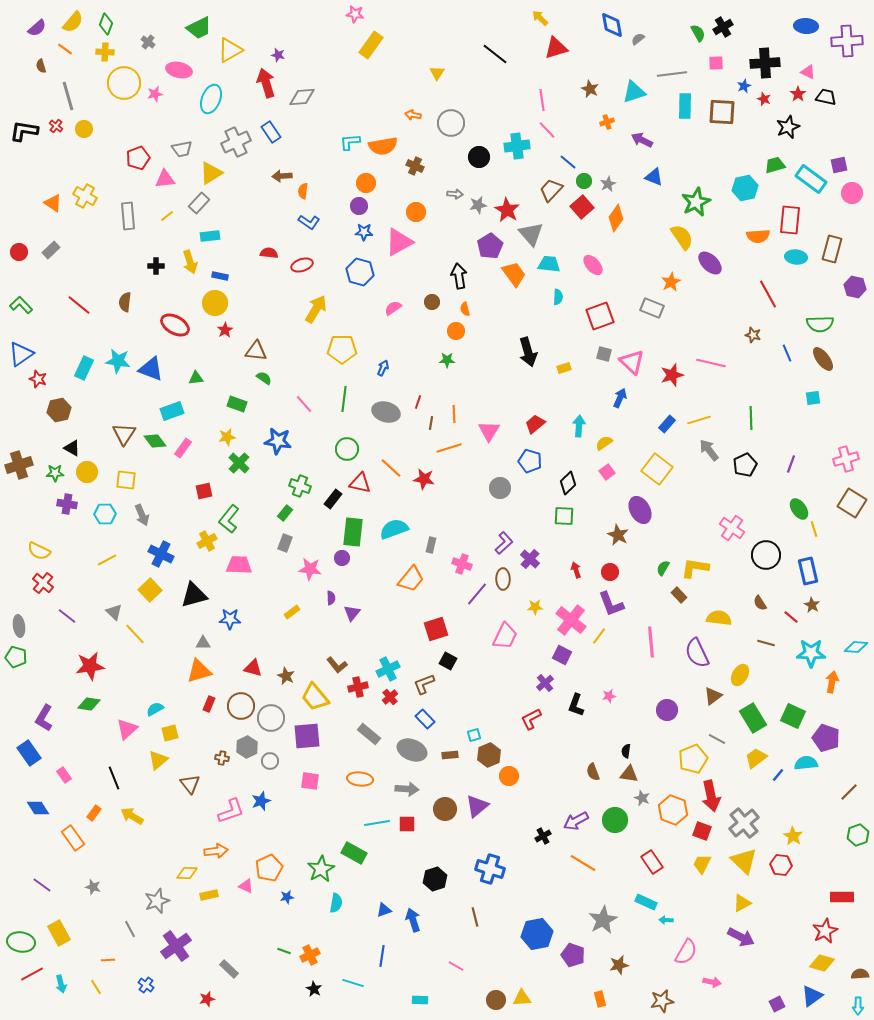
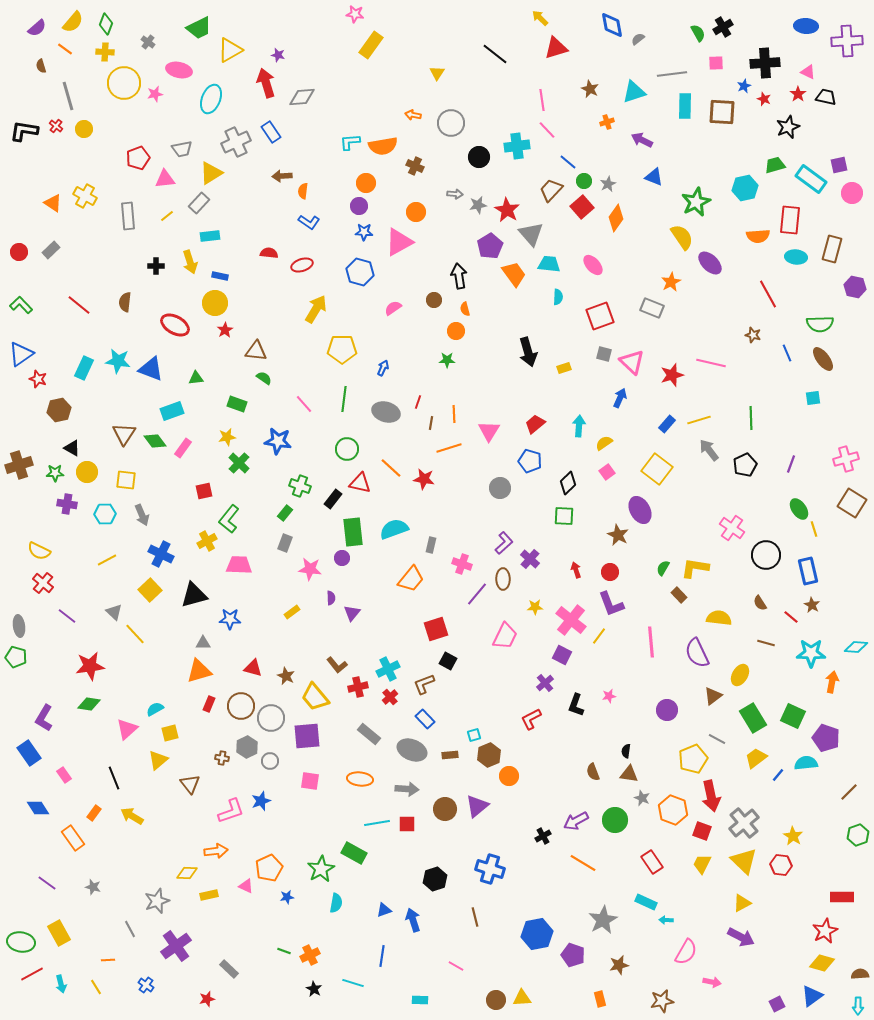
brown circle at (432, 302): moved 2 px right, 2 px up
green rectangle at (353, 532): rotated 12 degrees counterclockwise
purple line at (42, 885): moved 5 px right, 2 px up
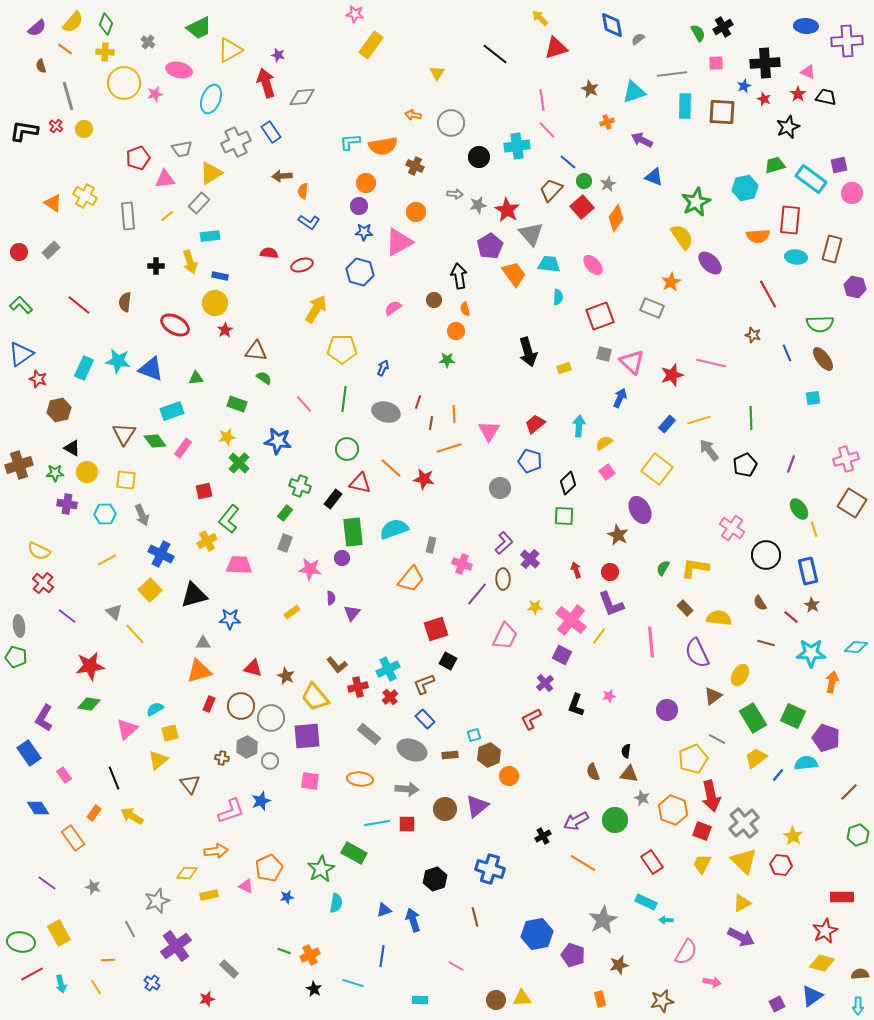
brown rectangle at (679, 595): moved 6 px right, 13 px down
blue cross at (146, 985): moved 6 px right, 2 px up
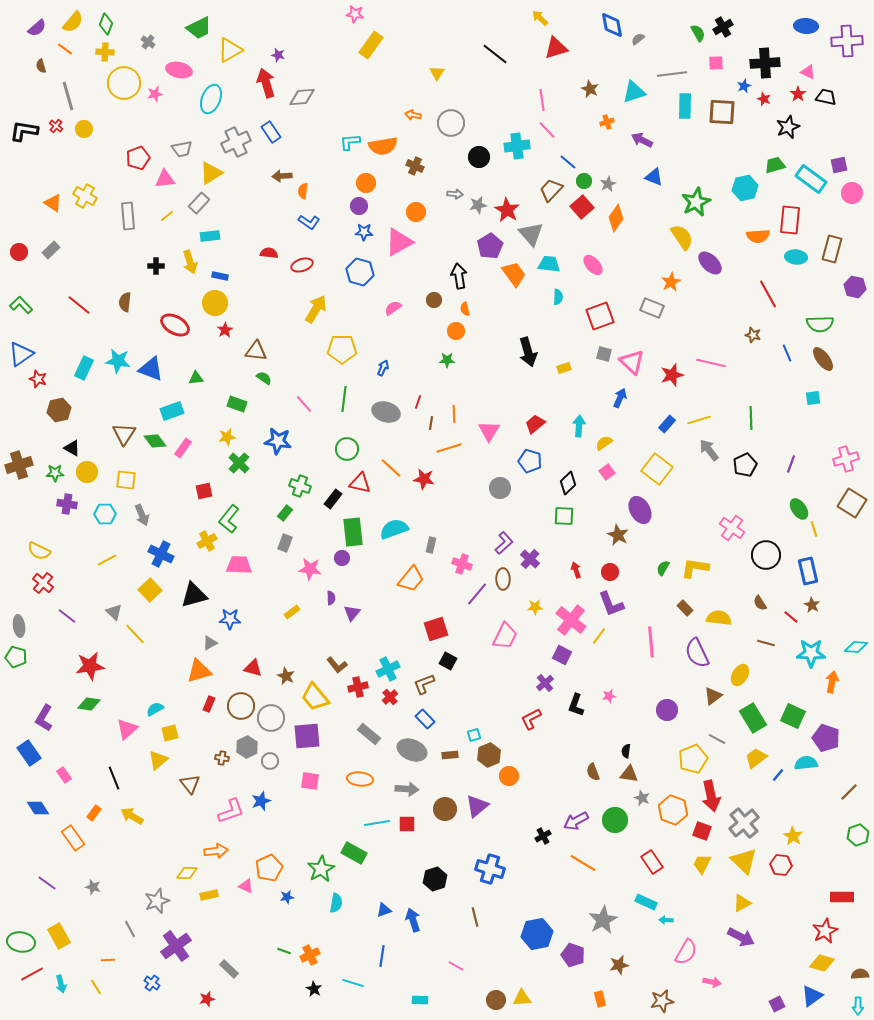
gray triangle at (203, 643): moved 7 px right; rotated 28 degrees counterclockwise
yellow rectangle at (59, 933): moved 3 px down
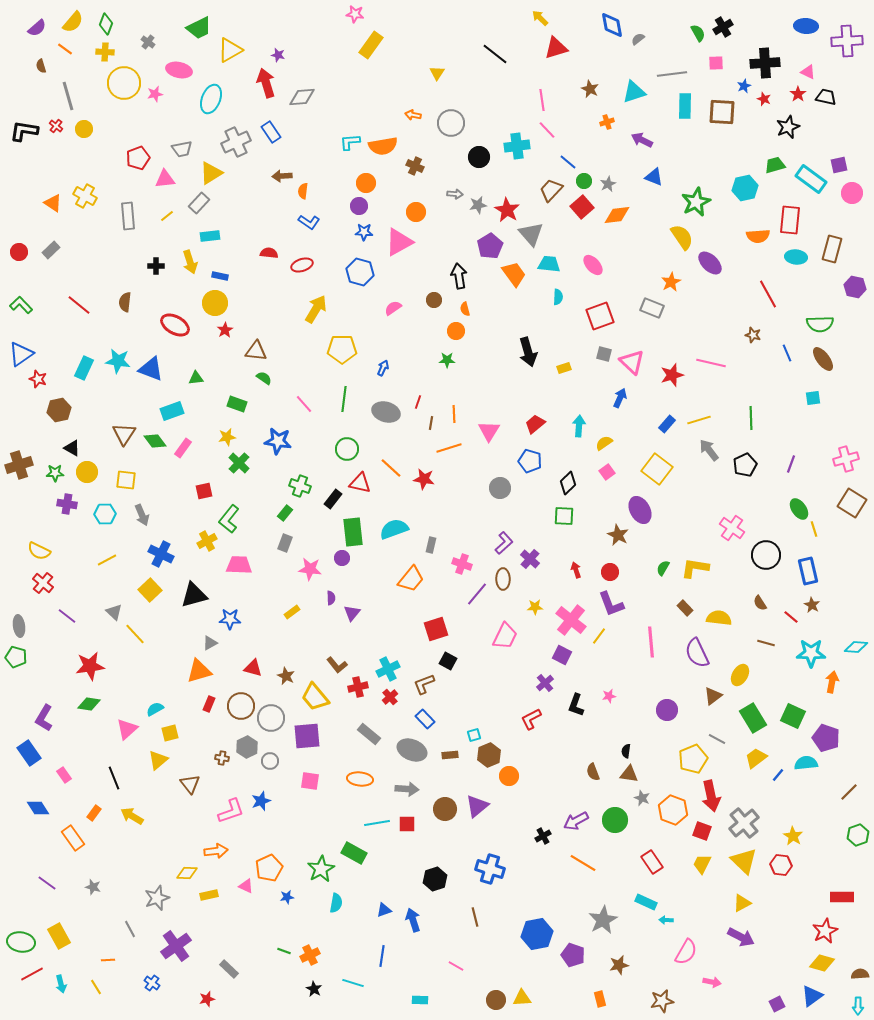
orange diamond at (616, 218): moved 1 px right, 3 px up; rotated 48 degrees clockwise
gray star at (157, 901): moved 3 px up
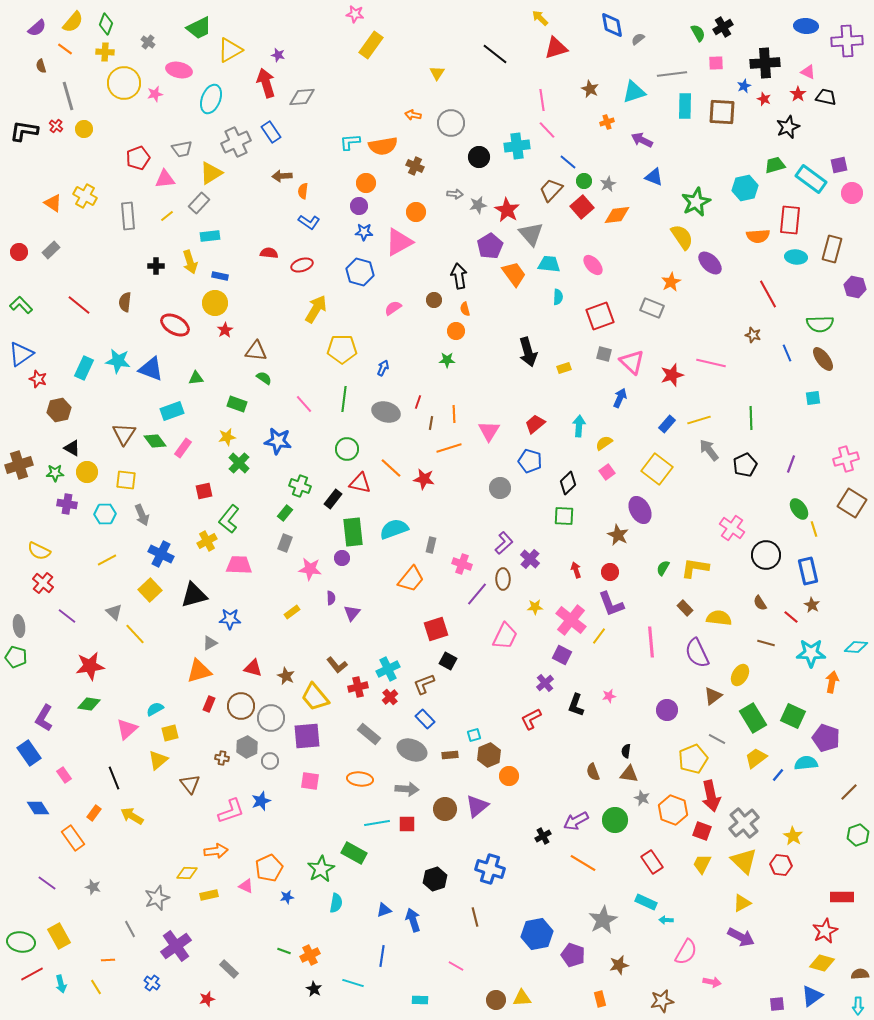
purple square at (777, 1004): rotated 21 degrees clockwise
